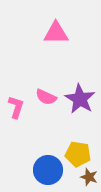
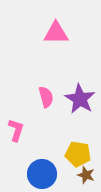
pink semicircle: rotated 130 degrees counterclockwise
pink L-shape: moved 23 px down
blue circle: moved 6 px left, 4 px down
brown star: moved 3 px left, 2 px up
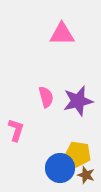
pink triangle: moved 6 px right, 1 px down
purple star: moved 2 px left, 2 px down; rotated 28 degrees clockwise
blue circle: moved 18 px right, 6 px up
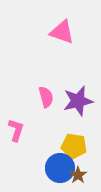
pink triangle: moved 2 px up; rotated 20 degrees clockwise
yellow pentagon: moved 4 px left, 8 px up
brown star: moved 8 px left; rotated 18 degrees clockwise
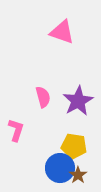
pink semicircle: moved 3 px left
purple star: rotated 16 degrees counterclockwise
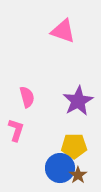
pink triangle: moved 1 px right, 1 px up
pink semicircle: moved 16 px left
yellow pentagon: rotated 10 degrees counterclockwise
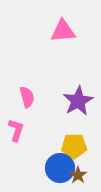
pink triangle: rotated 24 degrees counterclockwise
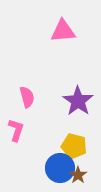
purple star: rotated 8 degrees counterclockwise
yellow pentagon: rotated 15 degrees clockwise
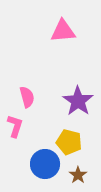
pink L-shape: moved 1 px left, 4 px up
yellow pentagon: moved 5 px left, 4 px up
blue circle: moved 15 px left, 4 px up
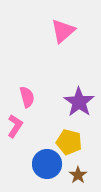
pink triangle: rotated 36 degrees counterclockwise
purple star: moved 1 px right, 1 px down
pink L-shape: rotated 15 degrees clockwise
blue circle: moved 2 px right
